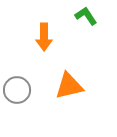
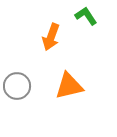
orange arrow: moved 7 px right; rotated 20 degrees clockwise
gray circle: moved 4 px up
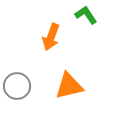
green L-shape: moved 1 px up
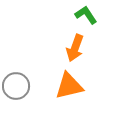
orange arrow: moved 24 px right, 11 px down
gray circle: moved 1 px left
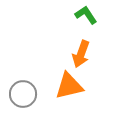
orange arrow: moved 6 px right, 6 px down
gray circle: moved 7 px right, 8 px down
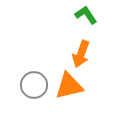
gray circle: moved 11 px right, 9 px up
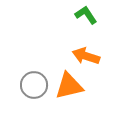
orange arrow: moved 5 px right, 2 px down; rotated 88 degrees clockwise
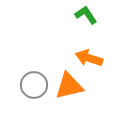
orange arrow: moved 3 px right, 2 px down
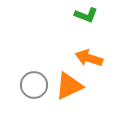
green L-shape: rotated 145 degrees clockwise
orange triangle: rotated 12 degrees counterclockwise
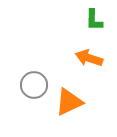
green L-shape: moved 8 px right, 5 px down; rotated 70 degrees clockwise
orange triangle: moved 16 px down
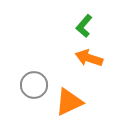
green L-shape: moved 10 px left, 6 px down; rotated 40 degrees clockwise
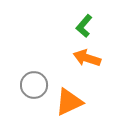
orange arrow: moved 2 px left
